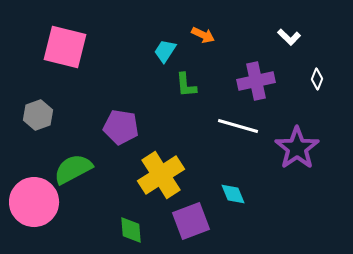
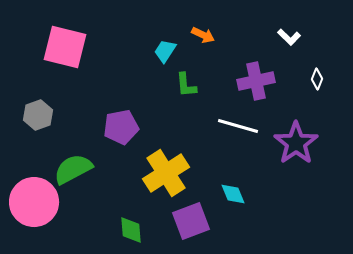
purple pentagon: rotated 20 degrees counterclockwise
purple star: moved 1 px left, 5 px up
yellow cross: moved 5 px right, 2 px up
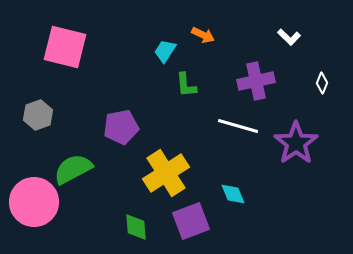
white diamond: moved 5 px right, 4 px down
green diamond: moved 5 px right, 3 px up
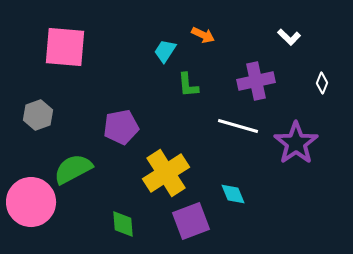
pink square: rotated 9 degrees counterclockwise
green L-shape: moved 2 px right
pink circle: moved 3 px left
green diamond: moved 13 px left, 3 px up
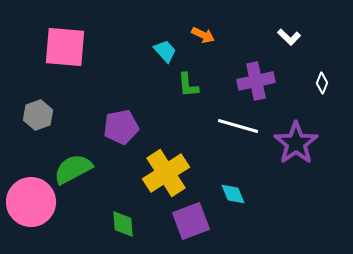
cyan trapezoid: rotated 105 degrees clockwise
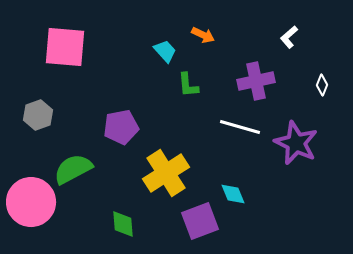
white L-shape: rotated 95 degrees clockwise
white diamond: moved 2 px down
white line: moved 2 px right, 1 px down
purple star: rotated 12 degrees counterclockwise
purple square: moved 9 px right
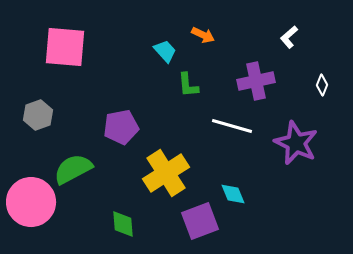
white line: moved 8 px left, 1 px up
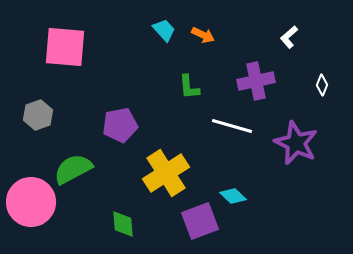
cyan trapezoid: moved 1 px left, 21 px up
green L-shape: moved 1 px right, 2 px down
purple pentagon: moved 1 px left, 2 px up
cyan diamond: moved 2 px down; rotated 24 degrees counterclockwise
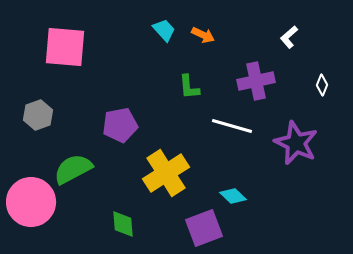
purple square: moved 4 px right, 7 px down
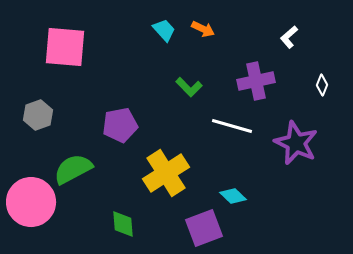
orange arrow: moved 6 px up
green L-shape: rotated 40 degrees counterclockwise
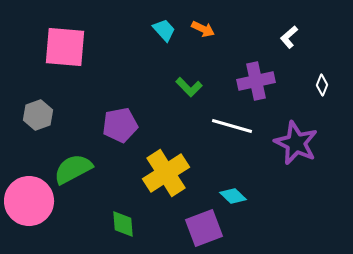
pink circle: moved 2 px left, 1 px up
